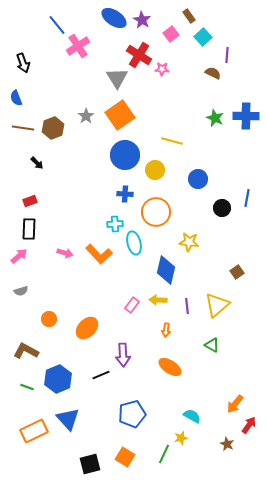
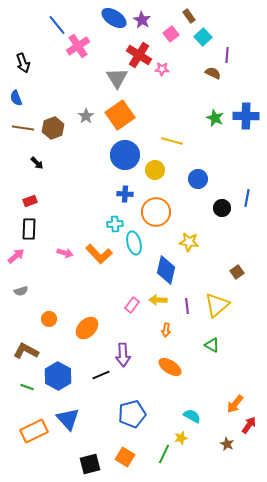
pink arrow at (19, 256): moved 3 px left
blue hexagon at (58, 379): moved 3 px up; rotated 8 degrees counterclockwise
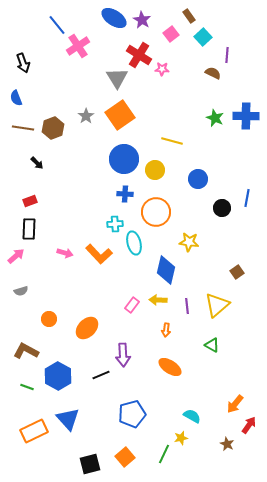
blue circle at (125, 155): moved 1 px left, 4 px down
orange square at (125, 457): rotated 18 degrees clockwise
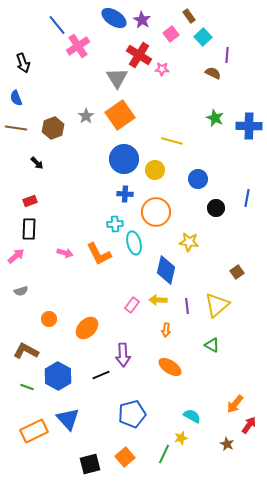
blue cross at (246, 116): moved 3 px right, 10 px down
brown line at (23, 128): moved 7 px left
black circle at (222, 208): moved 6 px left
orange L-shape at (99, 254): rotated 16 degrees clockwise
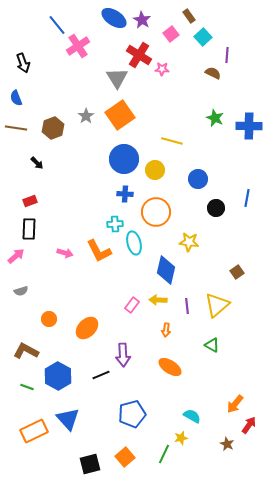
orange L-shape at (99, 254): moved 3 px up
